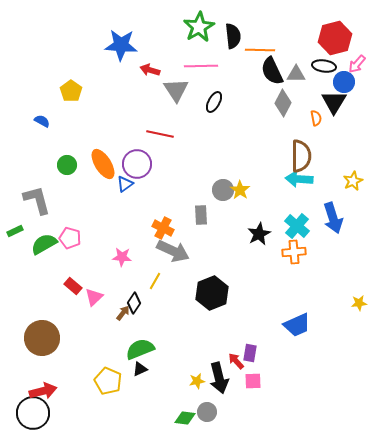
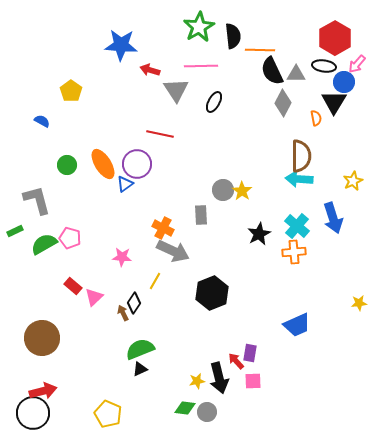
red hexagon at (335, 38): rotated 16 degrees counterclockwise
yellow star at (240, 190): moved 2 px right, 1 px down
brown arrow at (123, 313): rotated 63 degrees counterclockwise
yellow pentagon at (108, 381): moved 33 px down
green diamond at (185, 418): moved 10 px up
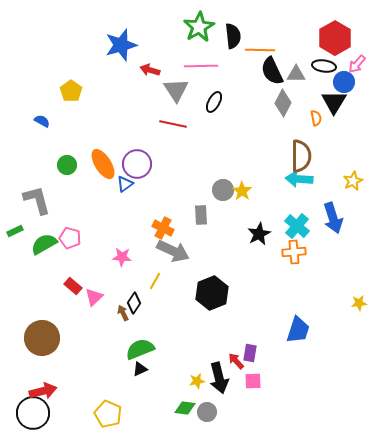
blue star at (121, 45): rotated 20 degrees counterclockwise
red line at (160, 134): moved 13 px right, 10 px up
blue trapezoid at (297, 325): moved 1 px right, 5 px down; rotated 48 degrees counterclockwise
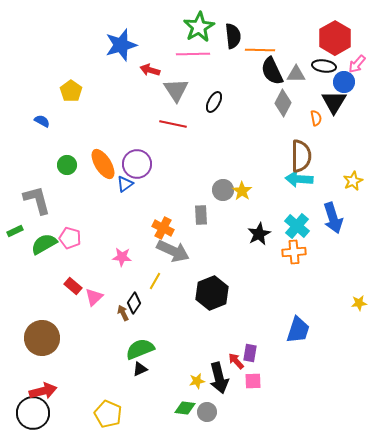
pink line at (201, 66): moved 8 px left, 12 px up
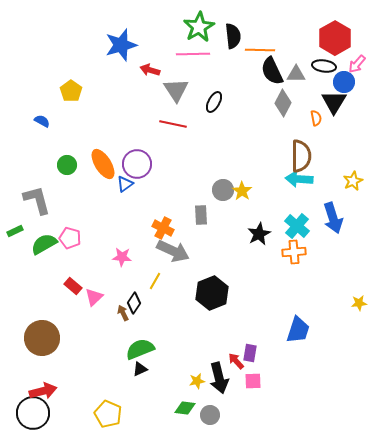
gray circle at (207, 412): moved 3 px right, 3 px down
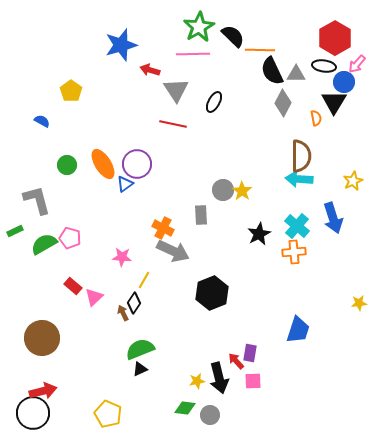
black semicircle at (233, 36): rotated 40 degrees counterclockwise
yellow line at (155, 281): moved 11 px left, 1 px up
